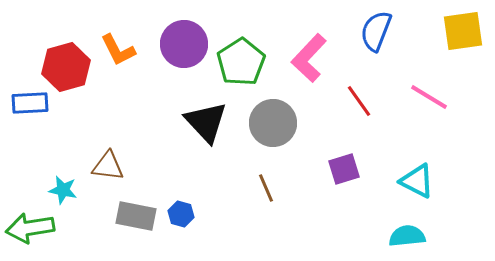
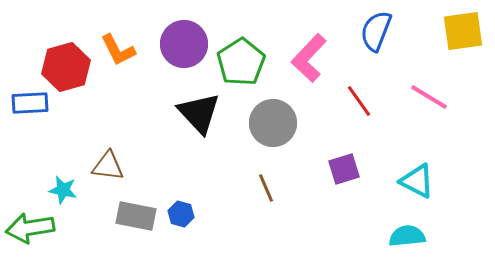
black triangle: moved 7 px left, 9 px up
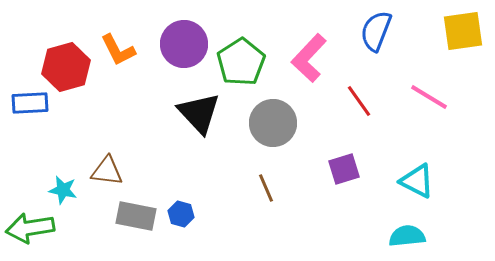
brown triangle: moved 1 px left, 5 px down
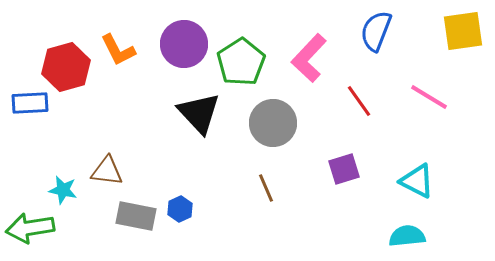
blue hexagon: moved 1 px left, 5 px up; rotated 20 degrees clockwise
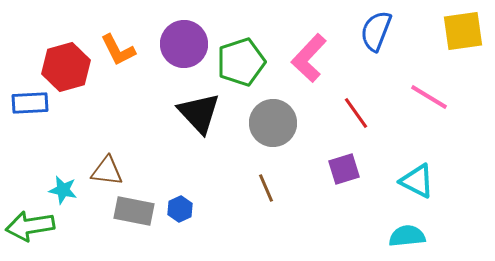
green pentagon: rotated 15 degrees clockwise
red line: moved 3 px left, 12 px down
gray rectangle: moved 2 px left, 5 px up
green arrow: moved 2 px up
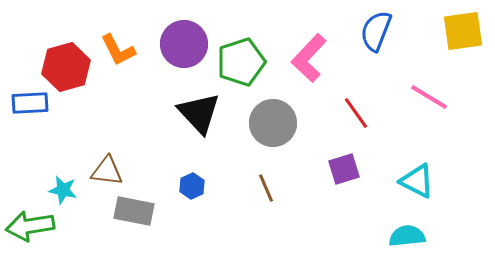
blue hexagon: moved 12 px right, 23 px up
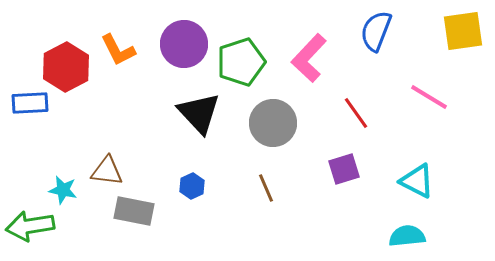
red hexagon: rotated 12 degrees counterclockwise
